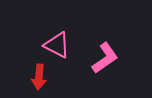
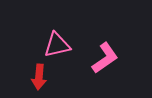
pink triangle: rotated 40 degrees counterclockwise
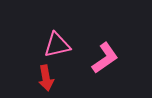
red arrow: moved 7 px right, 1 px down; rotated 15 degrees counterclockwise
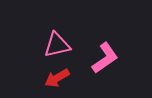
red arrow: moved 11 px right; rotated 70 degrees clockwise
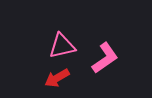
pink triangle: moved 5 px right, 1 px down
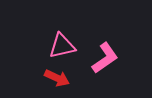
red arrow: rotated 125 degrees counterclockwise
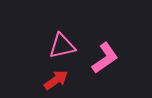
red arrow: moved 1 px left, 2 px down; rotated 60 degrees counterclockwise
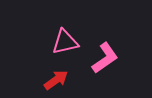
pink triangle: moved 3 px right, 4 px up
